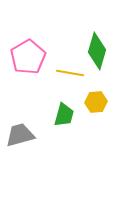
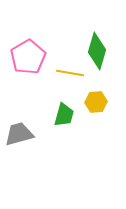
gray trapezoid: moved 1 px left, 1 px up
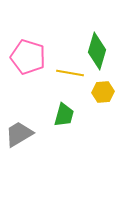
pink pentagon: rotated 24 degrees counterclockwise
yellow hexagon: moved 7 px right, 10 px up
gray trapezoid: rotated 16 degrees counterclockwise
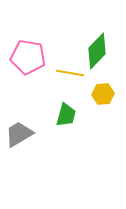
green diamond: rotated 27 degrees clockwise
pink pentagon: rotated 8 degrees counterclockwise
yellow hexagon: moved 2 px down
green trapezoid: moved 2 px right
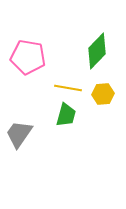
yellow line: moved 2 px left, 15 px down
gray trapezoid: rotated 24 degrees counterclockwise
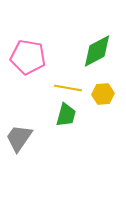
green diamond: rotated 18 degrees clockwise
gray trapezoid: moved 4 px down
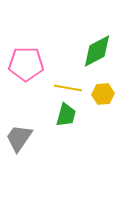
pink pentagon: moved 2 px left, 7 px down; rotated 8 degrees counterclockwise
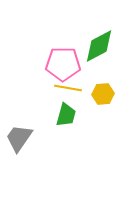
green diamond: moved 2 px right, 5 px up
pink pentagon: moved 37 px right
